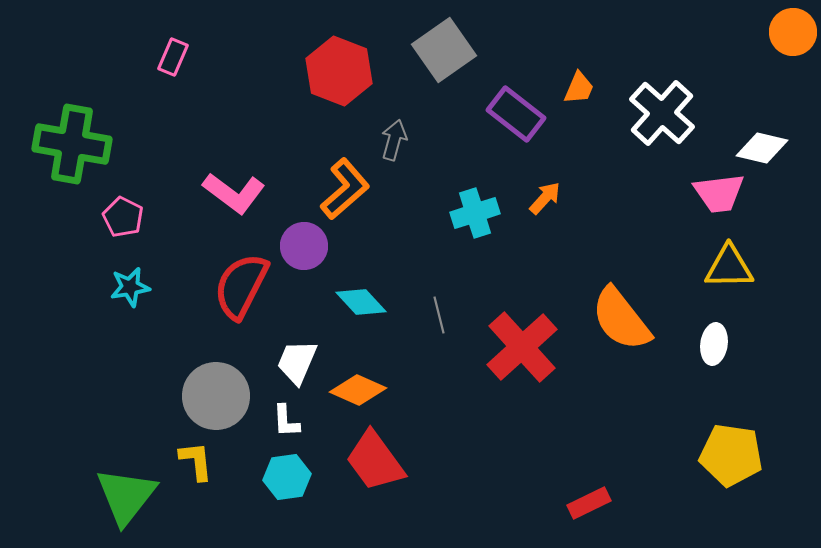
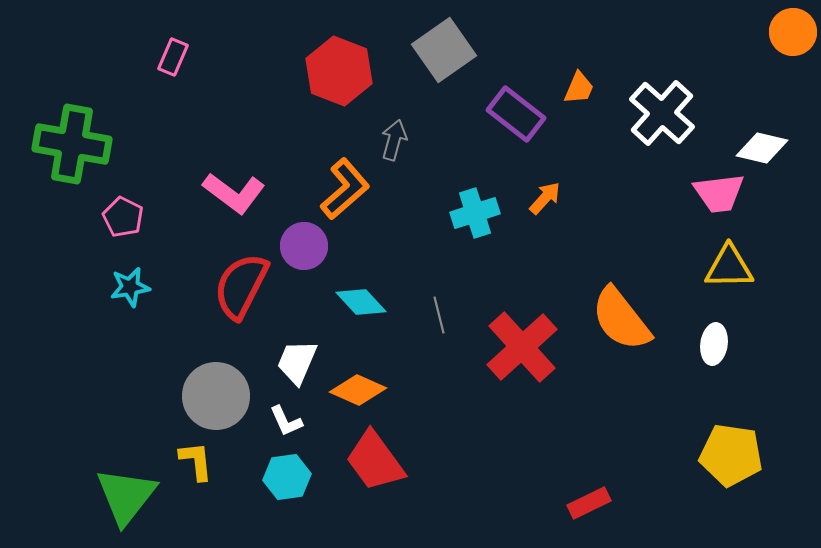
white L-shape: rotated 21 degrees counterclockwise
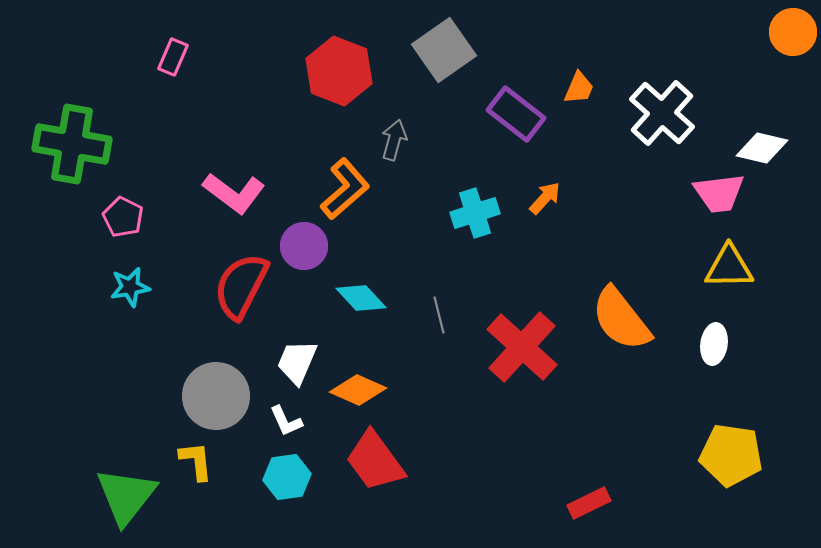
cyan diamond: moved 4 px up
red cross: rotated 6 degrees counterclockwise
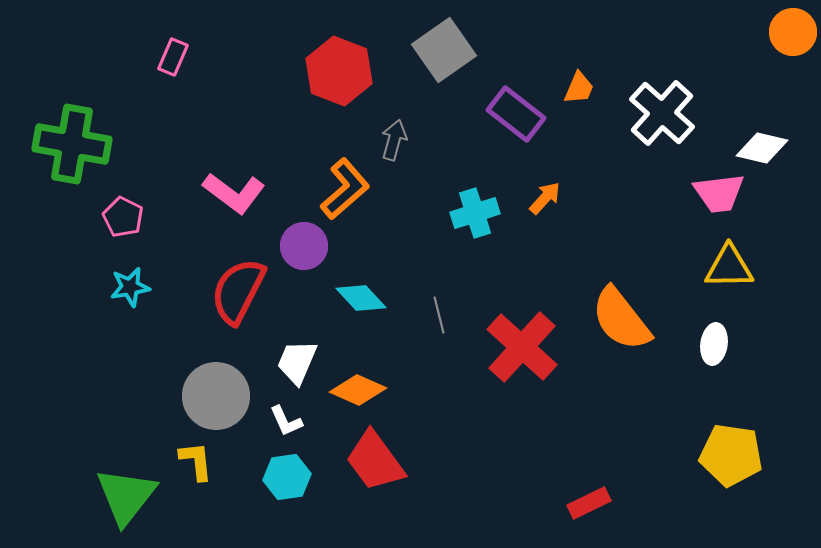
red semicircle: moved 3 px left, 5 px down
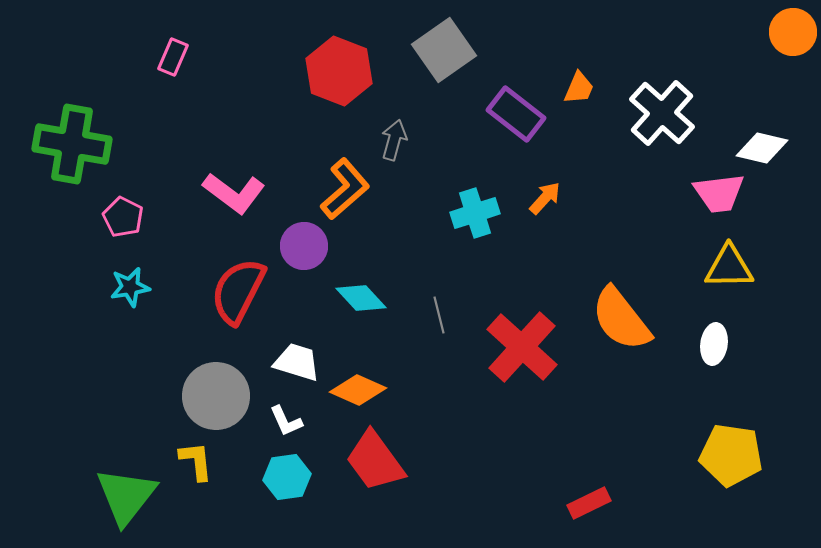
white trapezoid: rotated 84 degrees clockwise
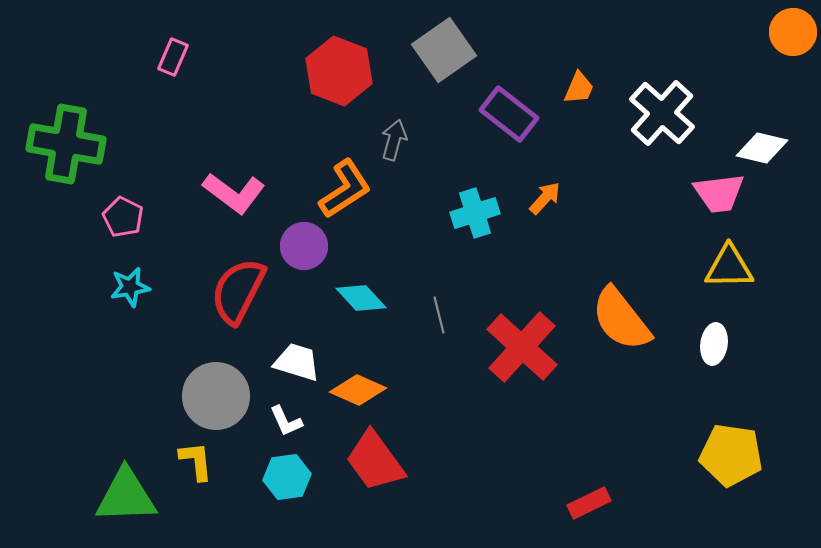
purple rectangle: moved 7 px left
green cross: moved 6 px left
orange L-shape: rotated 8 degrees clockwise
green triangle: rotated 50 degrees clockwise
